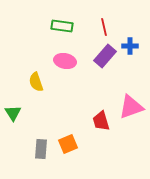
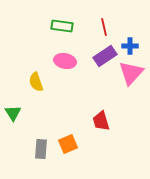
purple rectangle: rotated 15 degrees clockwise
pink triangle: moved 34 px up; rotated 28 degrees counterclockwise
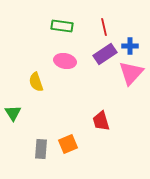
purple rectangle: moved 2 px up
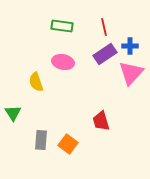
pink ellipse: moved 2 px left, 1 px down
orange square: rotated 30 degrees counterclockwise
gray rectangle: moved 9 px up
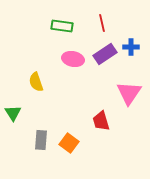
red line: moved 2 px left, 4 px up
blue cross: moved 1 px right, 1 px down
pink ellipse: moved 10 px right, 3 px up
pink triangle: moved 2 px left, 20 px down; rotated 8 degrees counterclockwise
orange square: moved 1 px right, 1 px up
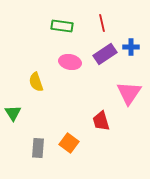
pink ellipse: moved 3 px left, 3 px down
gray rectangle: moved 3 px left, 8 px down
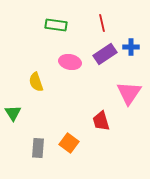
green rectangle: moved 6 px left, 1 px up
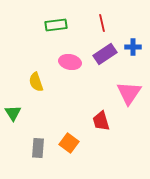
green rectangle: rotated 15 degrees counterclockwise
blue cross: moved 2 px right
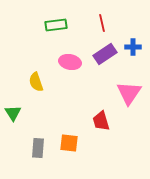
orange square: rotated 30 degrees counterclockwise
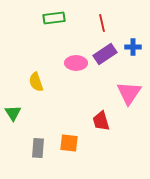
green rectangle: moved 2 px left, 7 px up
pink ellipse: moved 6 px right, 1 px down; rotated 10 degrees counterclockwise
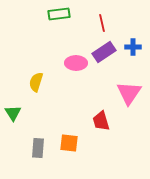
green rectangle: moved 5 px right, 4 px up
purple rectangle: moved 1 px left, 2 px up
yellow semicircle: rotated 36 degrees clockwise
